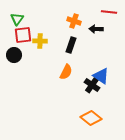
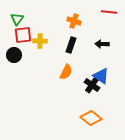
black arrow: moved 6 px right, 15 px down
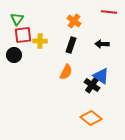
orange cross: rotated 16 degrees clockwise
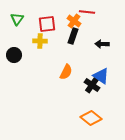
red line: moved 22 px left
red square: moved 24 px right, 11 px up
black rectangle: moved 2 px right, 9 px up
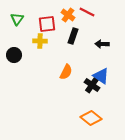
red line: rotated 21 degrees clockwise
orange cross: moved 6 px left, 6 px up
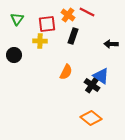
black arrow: moved 9 px right
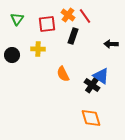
red line: moved 2 px left, 4 px down; rotated 28 degrees clockwise
yellow cross: moved 2 px left, 8 px down
black circle: moved 2 px left
orange semicircle: moved 3 px left, 2 px down; rotated 126 degrees clockwise
orange diamond: rotated 35 degrees clockwise
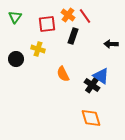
green triangle: moved 2 px left, 2 px up
yellow cross: rotated 16 degrees clockwise
black circle: moved 4 px right, 4 px down
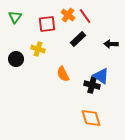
black rectangle: moved 5 px right, 3 px down; rotated 28 degrees clockwise
black cross: rotated 21 degrees counterclockwise
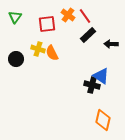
black rectangle: moved 10 px right, 4 px up
orange semicircle: moved 11 px left, 21 px up
orange diamond: moved 12 px right, 2 px down; rotated 30 degrees clockwise
